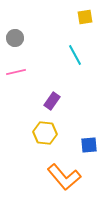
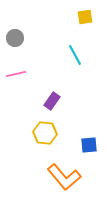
pink line: moved 2 px down
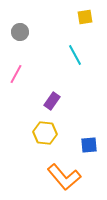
gray circle: moved 5 px right, 6 px up
pink line: rotated 48 degrees counterclockwise
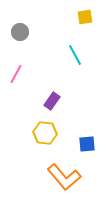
blue square: moved 2 px left, 1 px up
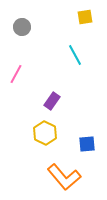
gray circle: moved 2 px right, 5 px up
yellow hexagon: rotated 20 degrees clockwise
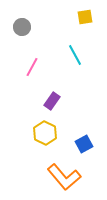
pink line: moved 16 px right, 7 px up
blue square: moved 3 px left; rotated 24 degrees counterclockwise
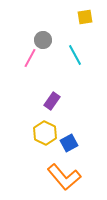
gray circle: moved 21 px right, 13 px down
pink line: moved 2 px left, 9 px up
blue square: moved 15 px left, 1 px up
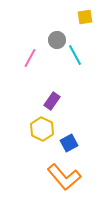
gray circle: moved 14 px right
yellow hexagon: moved 3 px left, 4 px up
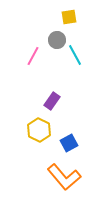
yellow square: moved 16 px left
pink line: moved 3 px right, 2 px up
yellow hexagon: moved 3 px left, 1 px down
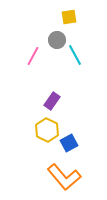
yellow hexagon: moved 8 px right
